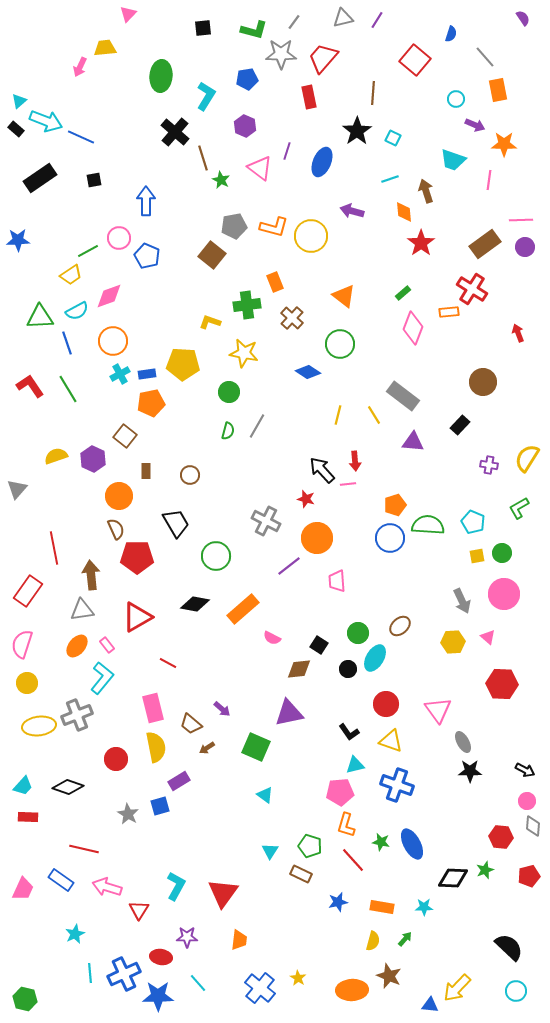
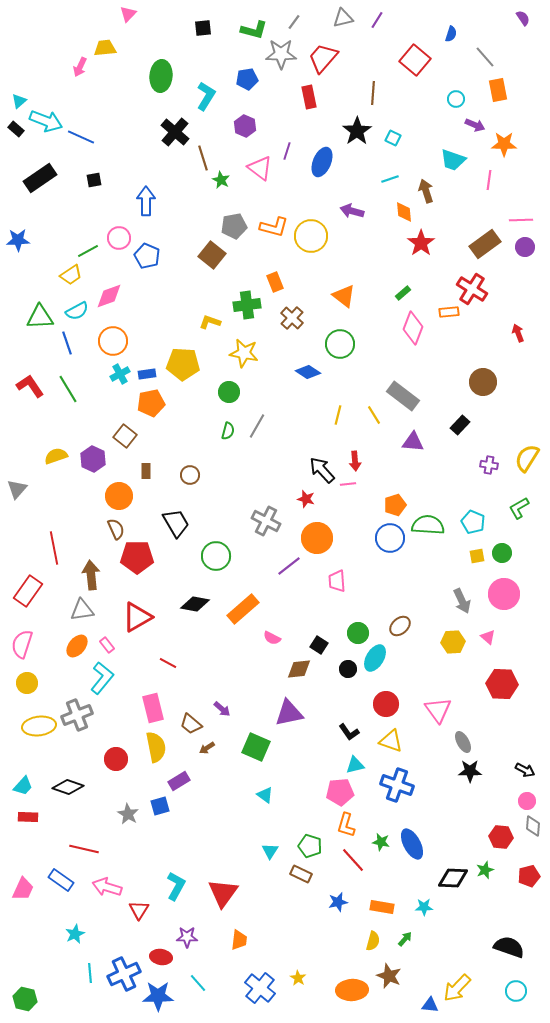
black semicircle at (509, 947): rotated 24 degrees counterclockwise
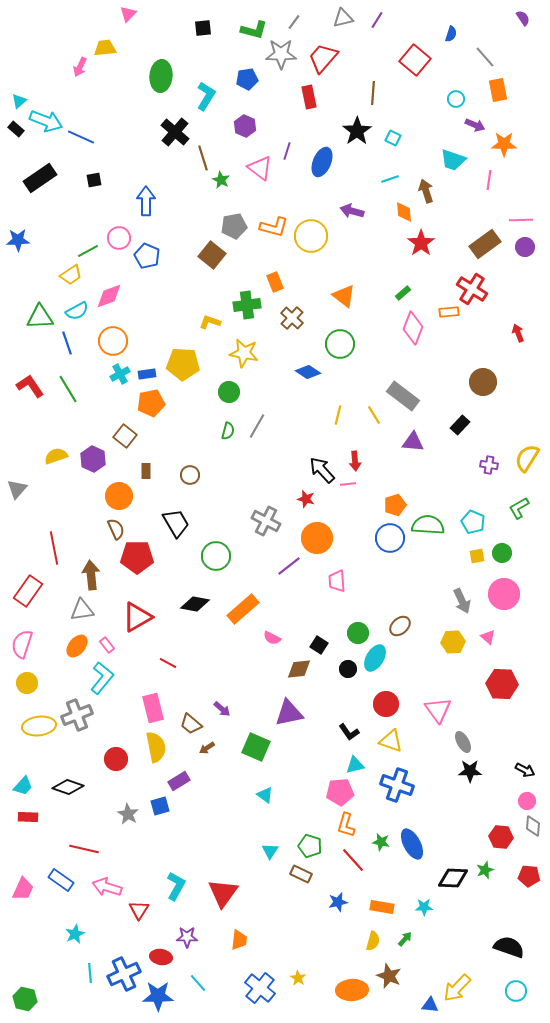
red pentagon at (529, 876): rotated 20 degrees clockwise
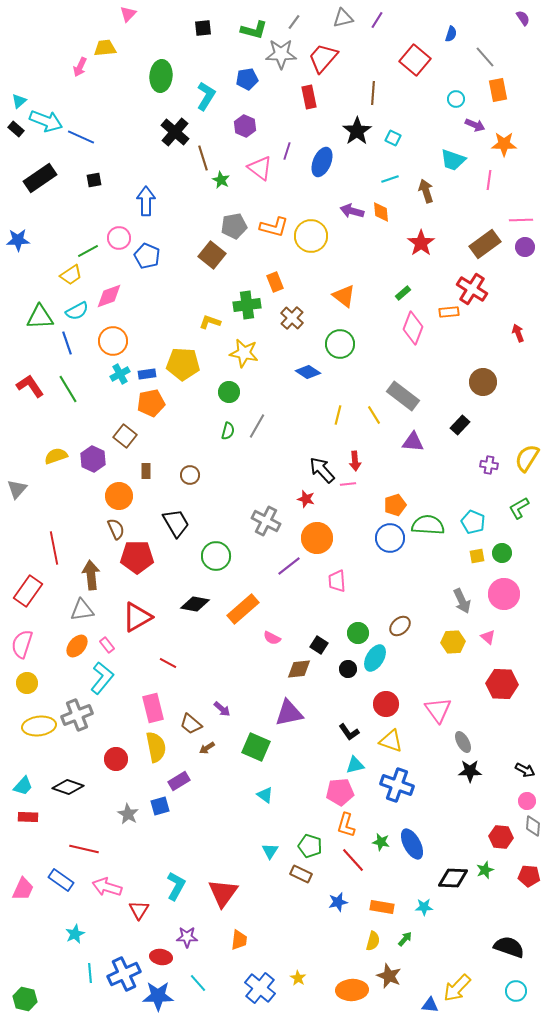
orange diamond at (404, 212): moved 23 px left
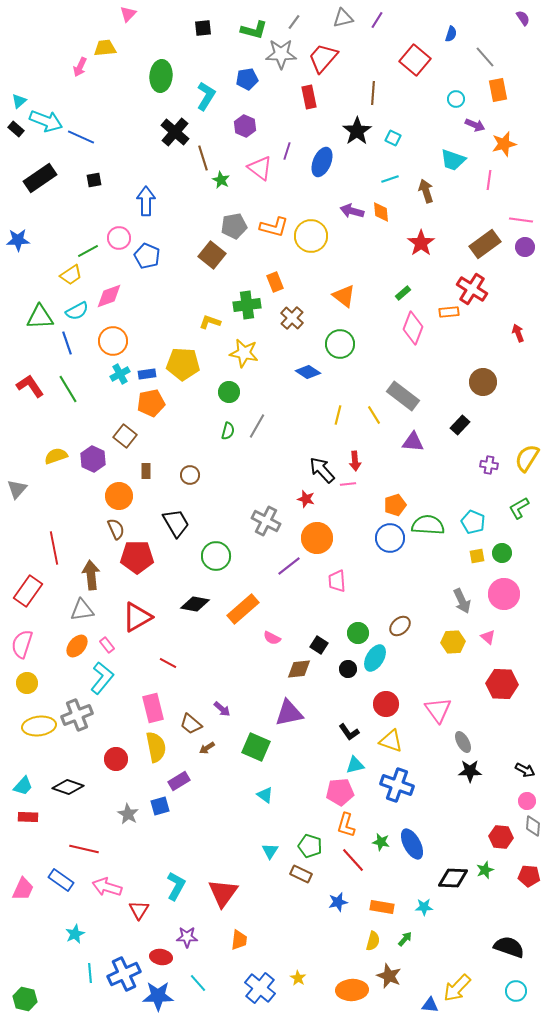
orange star at (504, 144): rotated 15 degrees counterclockwise
pink line at (521, 220): rotated 10 degrees clockwise
